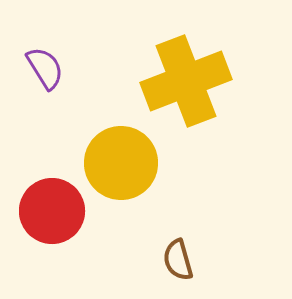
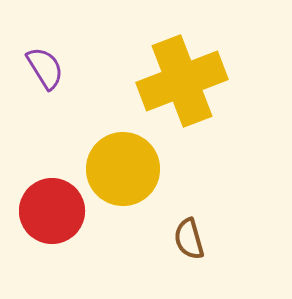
yellow cross: moved 4 px left
yellow circle: moved 2 px right, 6 px down
brown semicircle: moved 11 px right, 21 px up
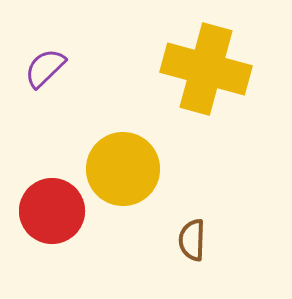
purple semicircle: rotated 102 degrees counterclockwise
yellow cross: moved 24 px right, 12 px up; rotated 36 degrees clockwise
brown semicircle: moved 3 px right, 1 px down; rotated 18 degrees clockwise
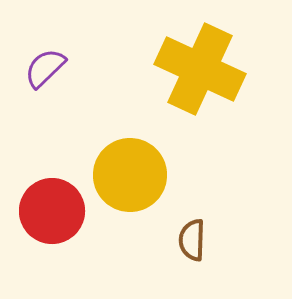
yellow cross: moved 6 px left; rotated 10 degrees clockwise
yellow circle: moved 7 px right, 6 px down
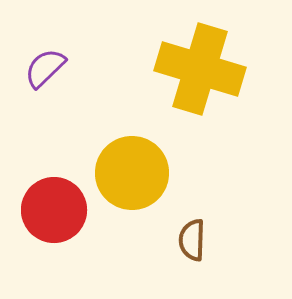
yellow cross: rotated 8 degrees counterclockwise
yellow circle: moved 2 px right, 2 px up
red circle: moved 2 px right, 1 px up
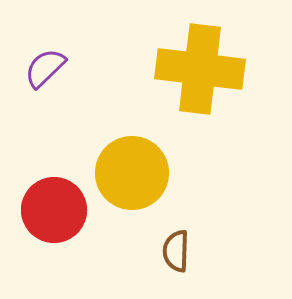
yellow cross: rotated 10 degrees counterclockwise
brown semicircle: moved 16 px left, 11 px down
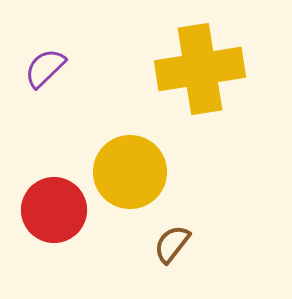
yellow cross: rotated 16 degrees counterclockwise
yellow circle: moved 2 px left, 1 px up
brown semicircle: moved 4 px left, 7 px up; rotated 36 degrees clockwise
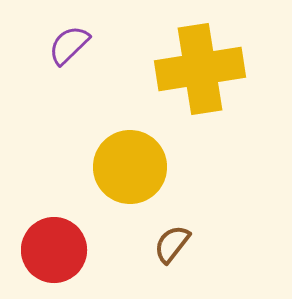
purple semicircle: moved 24 px right, 23 px up
yellow circle: moved 5 px up
red circle: moved 40 px down
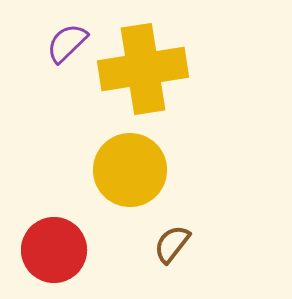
purple semicircle: moved 2 px left, 2 px up
yellow cross: moved 57 px left
yellow circle: moved 3 px down
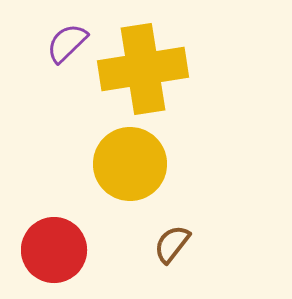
yellow circle: moved 6 px up
